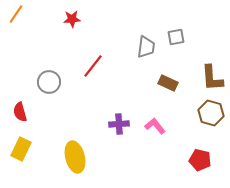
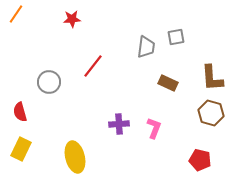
pink L-shape: moved 1 px left, 2 px down; rotated 60 degrees clockwise
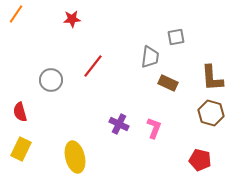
gray trapezoid: moved 4 px right, 10 px down
gray circle: moved 2 px right, 2 px up
purple cross: rotated 30 degrees clockwise
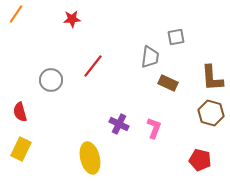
yellow ellipse: moved 15 px right, 1 px down
